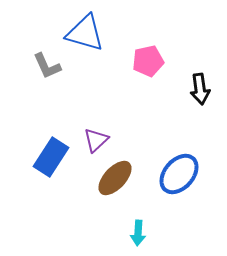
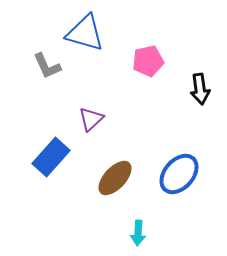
purple triangle: moved 5 px left, 21 px up
blue rectangle: rotated 9 degrees clockwise
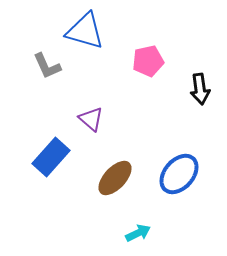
blue triangle: moved 2 px up
purple triangle: rotated 36 degrees counterclockwise
cyan arrow: rotated 120 degrees counterclockwise
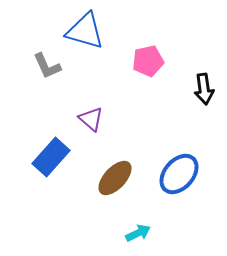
black arrow: moved 4 px right
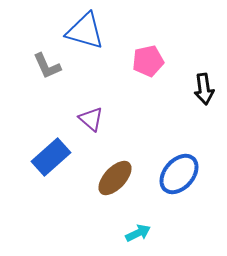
blue rectangle: rotated 6 degrees clockwise
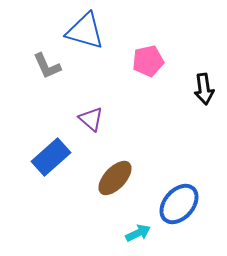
blue ellipse: moved 30 px down
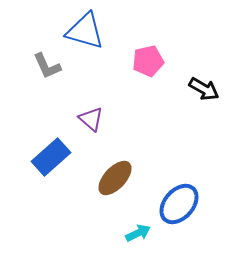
black arrow: rotated 52 degrees counterclockwise
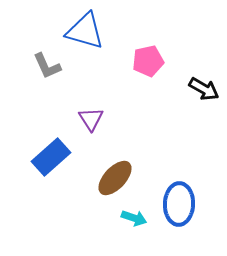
purple triangle: rotated 16 degrees clockwise
blue ellipse: rotated 39 degrees counterclockwise
cyan arrow: moved 4 px left, 15 px up; rotated 45 degrees clockwise
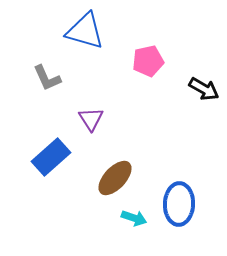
gray L-shape: moved 12 px down
